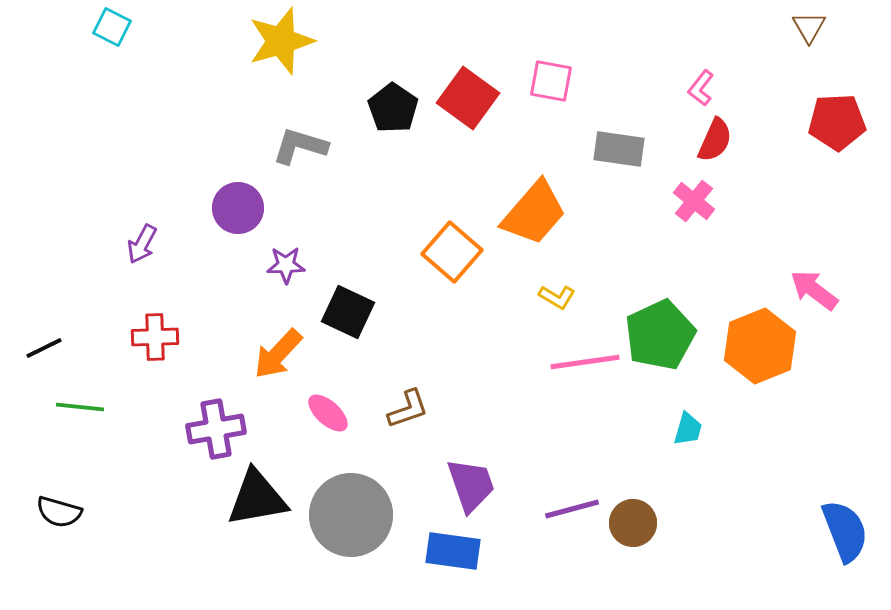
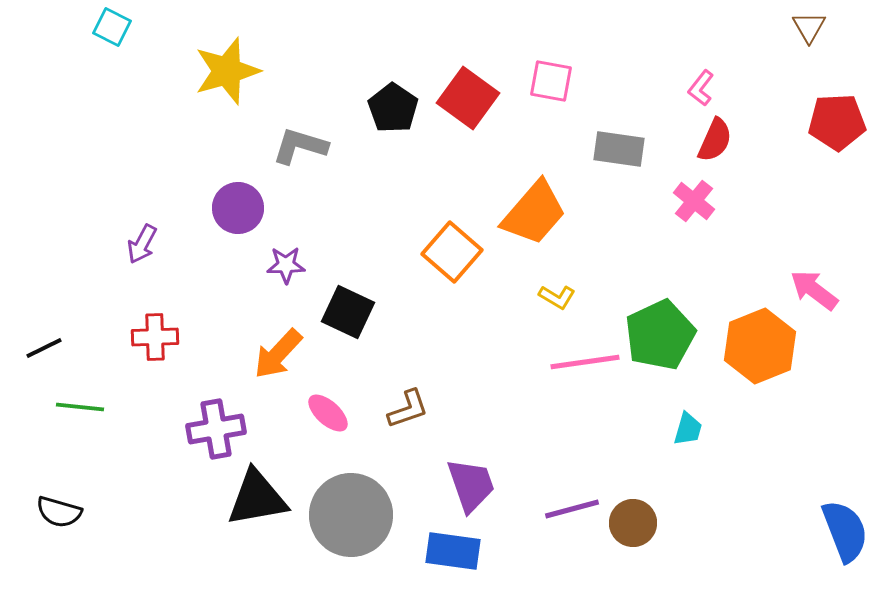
yellow star: moved 54 px left, 30 px down
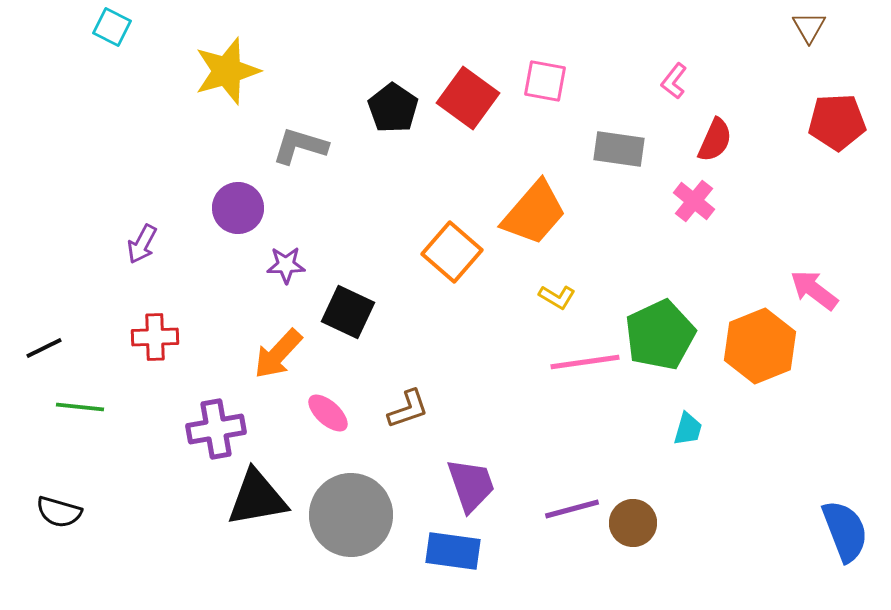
pink square: moved 6 px left
pink L-shape: moved 27 px left, 7 px up
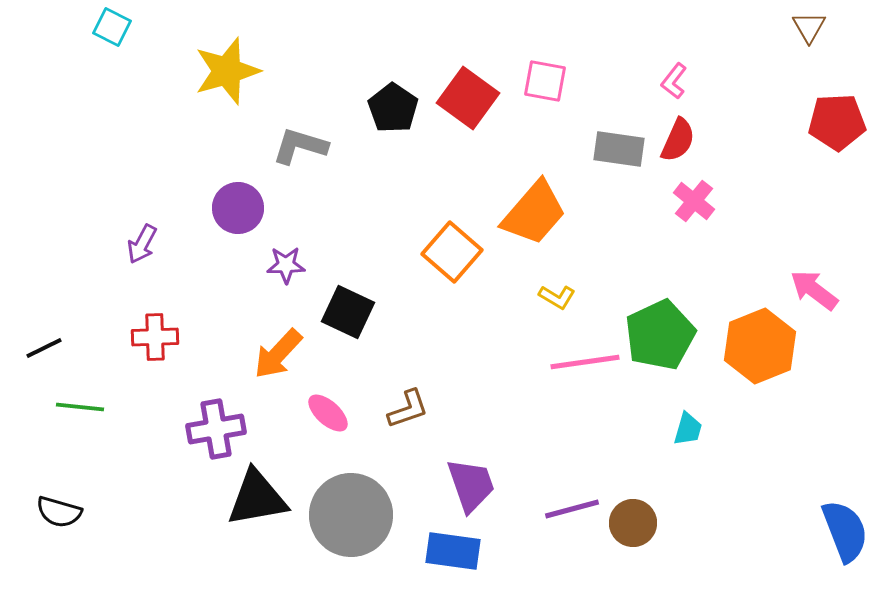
red semicircle: moved 37 px left
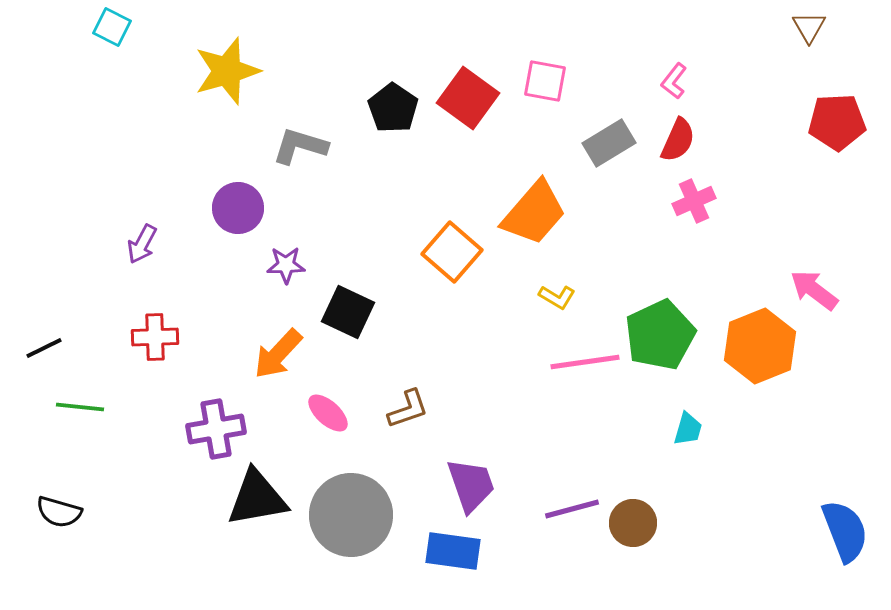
gray rectangle: moved 10 px left, 6 px up; rotated 39 degrees counterclockwise
pink cross: rotated 27 degrees clockwise
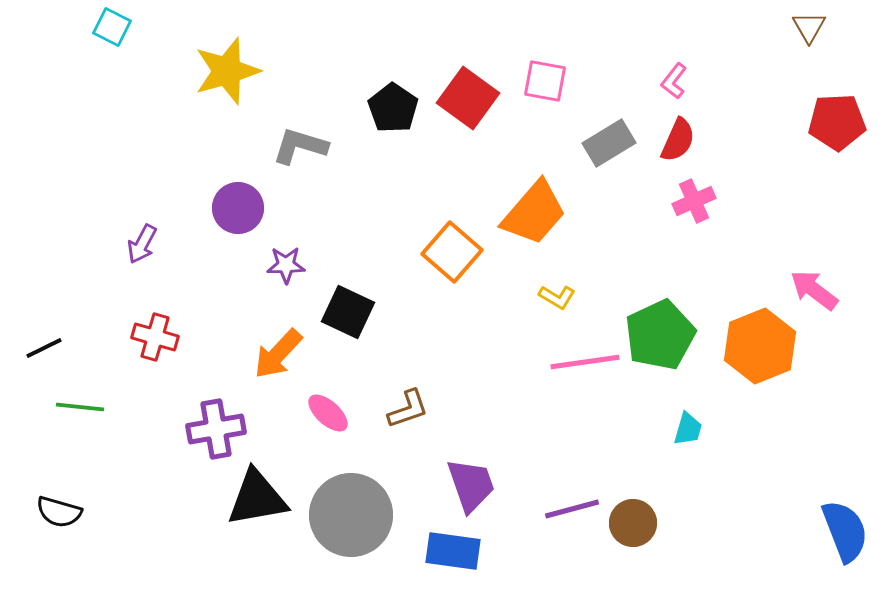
red cross: rotated 18 degrees clockwise
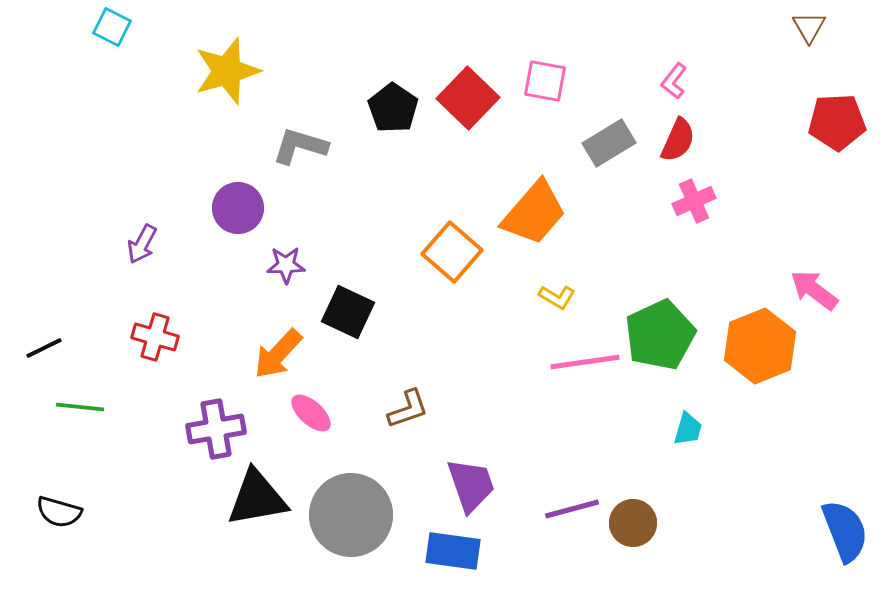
red square: rotated 8 degrees clockwise
pink ellipse: moved 17 px left
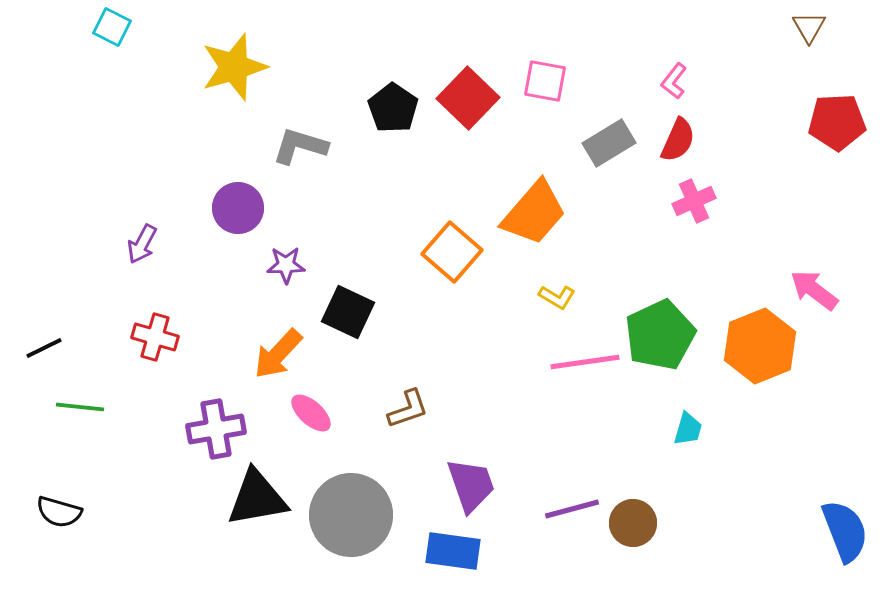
yellow star: moved 7 px right, 4 px up
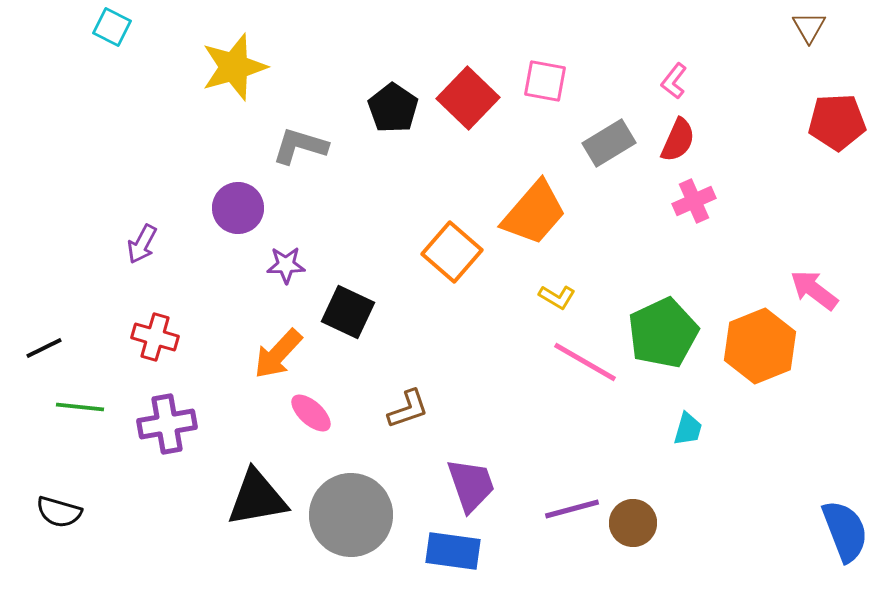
green pentagon: moved 3 px right, 2 px up
pink line: rotated 38 degrees clockwise
purple cross: moved 49 px left, 5 px up
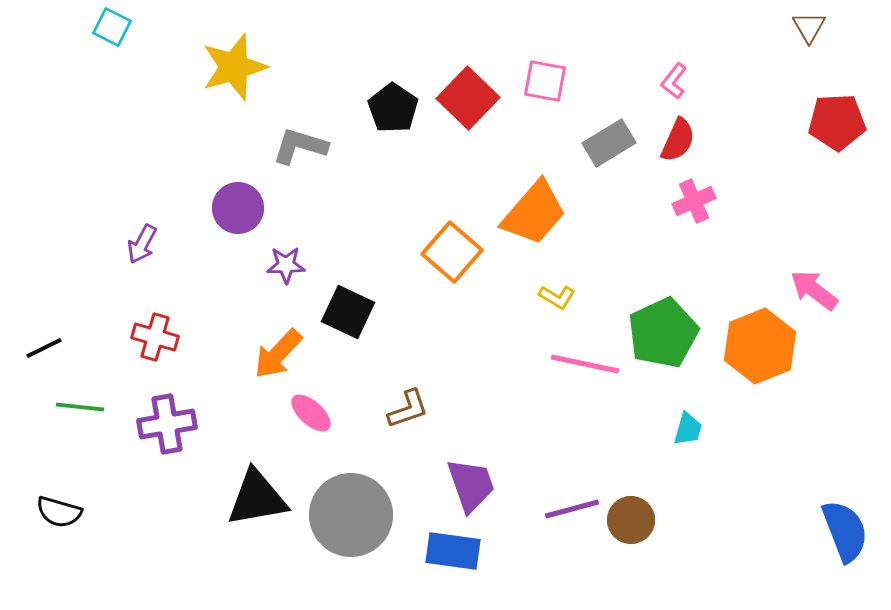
pink line: moved 2 px down; rotated 18 degrees counterclockwise
brown circle: moved 2 px left, 3 px up
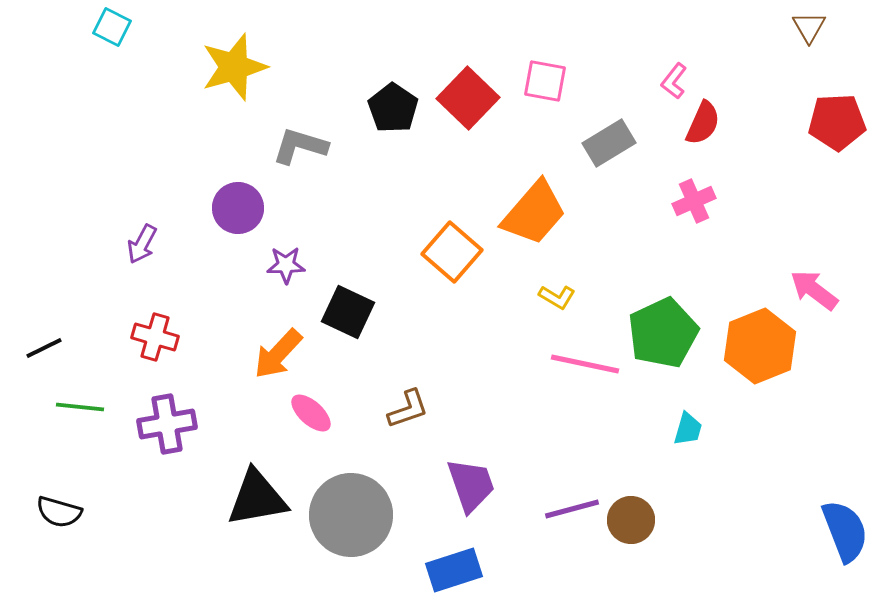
red semicircle: moved 25 px right, 17 px up
blue rectangle: moved 1 px right, 19 px down; rotated 26 degrees counterclockwise
